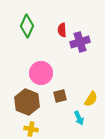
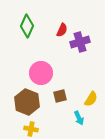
red semicircle: rotated 152 degrees counterclockwise
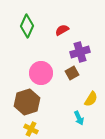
red semicircle: rotated 144 degrees counterclockwise
purple cross: moved 10 px down
brown square: moved 12 px right, 23 px up; rotated 16 degrees counterclockwise
brown hexagon: rotated 20 degrees clockwise
yellow cross: rotated 16 degrees clockwise
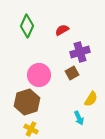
pink circle: moved 2 px left, 2 px down
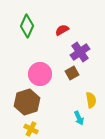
purple cross: rotated 18 degrees counterclockwise
pink circle: moved 1 px right, 1 px up
yellow semicircle: moved 1 px down; rotated 42 degrees counterclockwise
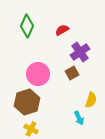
pink circle: moved 2 px left
yellow semicircle: rotated 28 degrees clockwise
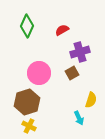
purple cross: rotated 18 degrees clockwise
pink circle: moved 1 px right, 1 px up
yellow cross: moved 2 px left, 3 px up
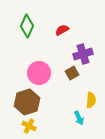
purple cross: moved 3 px right, 2 px down
yellow semicircle: rotated 14 degrees counterclockwise
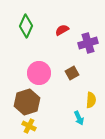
green diamond: moved 1 px left
purple cross: moved 5 px right, 11 px up
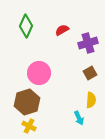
brown square: moved 18 px right
